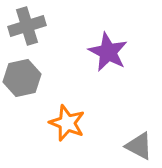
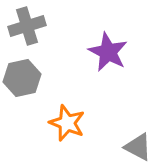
gray triangle: moved 1 px left, 1 px down
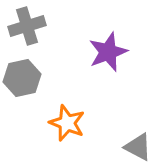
purple star: rotated 24 degrees clockwise
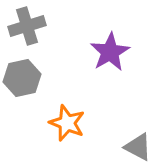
purple star: moved 2 px right; rotated 9 degrees counterclockwise
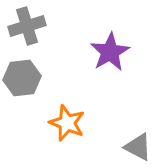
gray hexagon: rotated 6 degrees clockwise
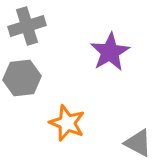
gray triangle: moved 4 px up
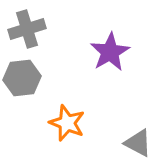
gray cross: moved 3 px down
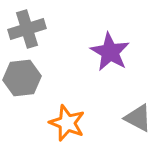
purple star: rotated 12 degrees counterclockwise
gray triangle: moved 25 px up
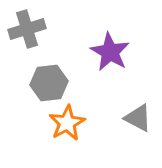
gray hexagon: moved 27 px right, 5 px down
orange star: rotated 21 degrees clockwise
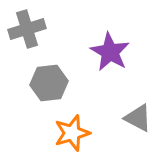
orange star: moved 5 px right, 10 px down; rotated 12 degrees clockwise
